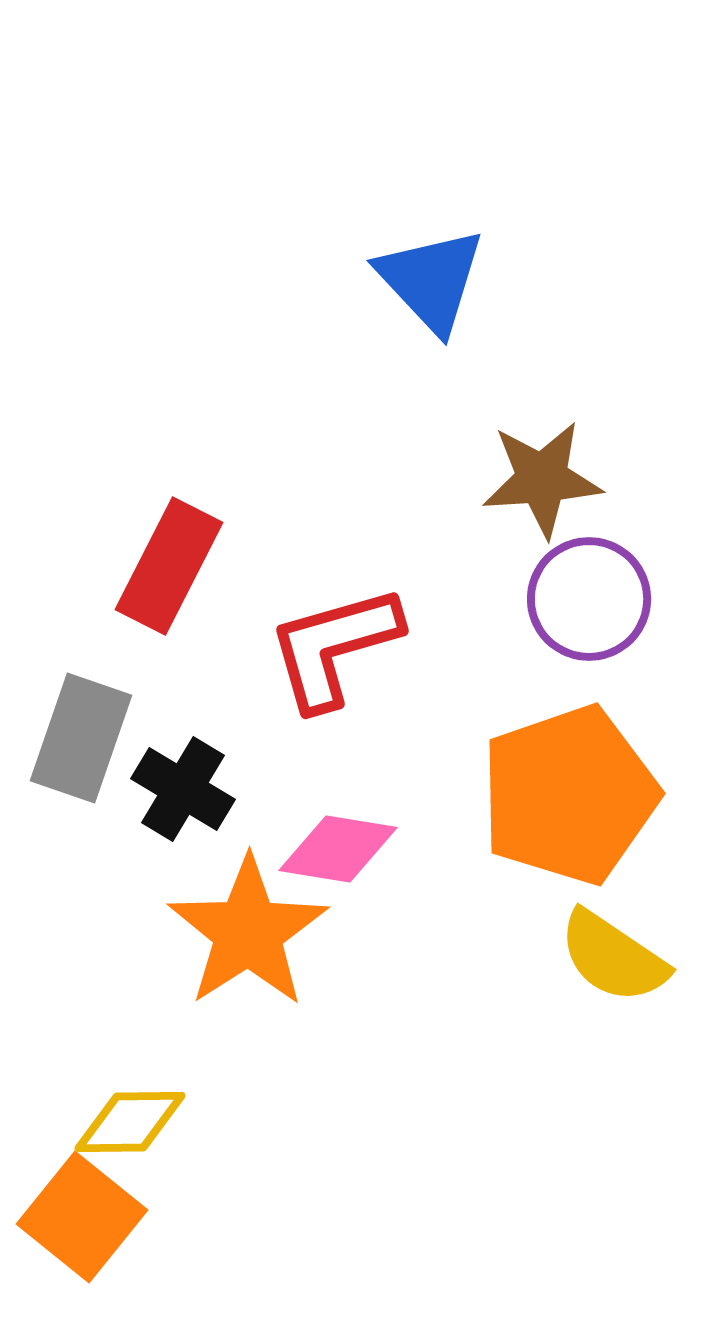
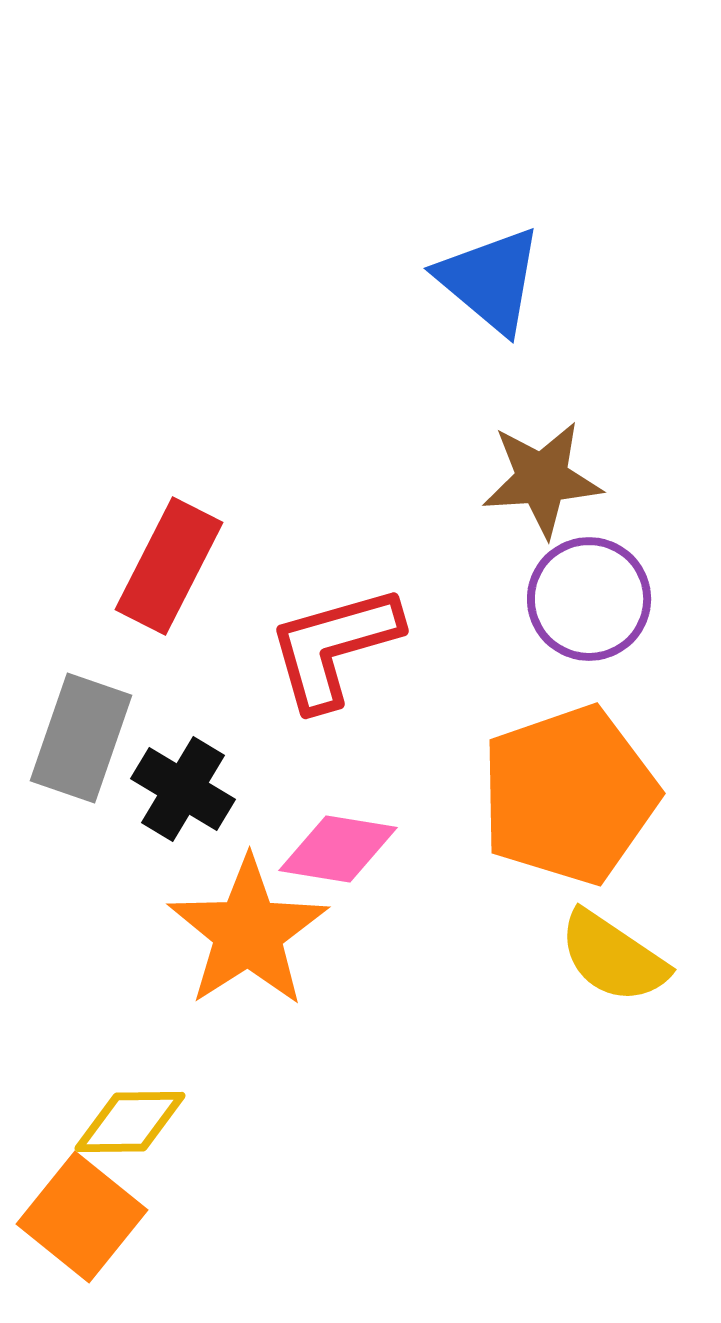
blue triangle: moved 59 px right; rotated 7 degrees counterclockwise
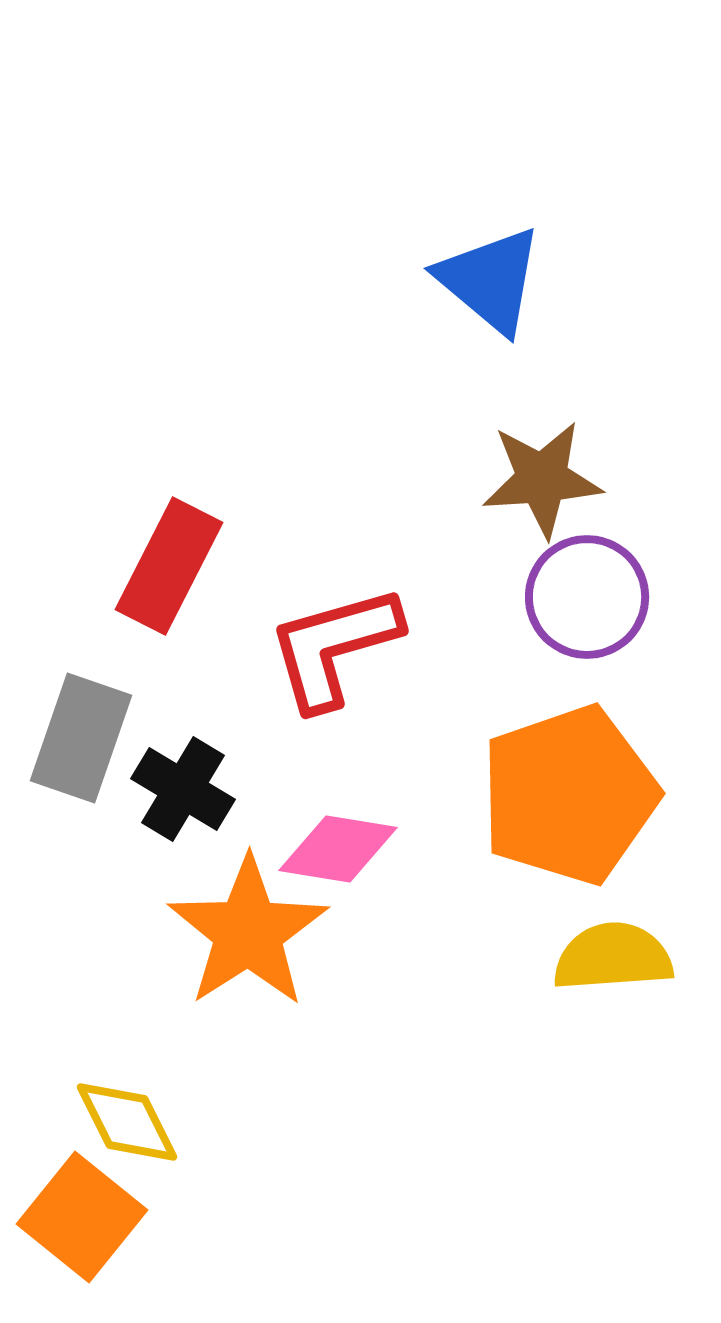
purple circle: moved 2 px left, 2 px up
yellow semicircle: rotated 142 degrees clockwise
yellow diamond: moved 3 px left; rotated 64 degrees clockwise
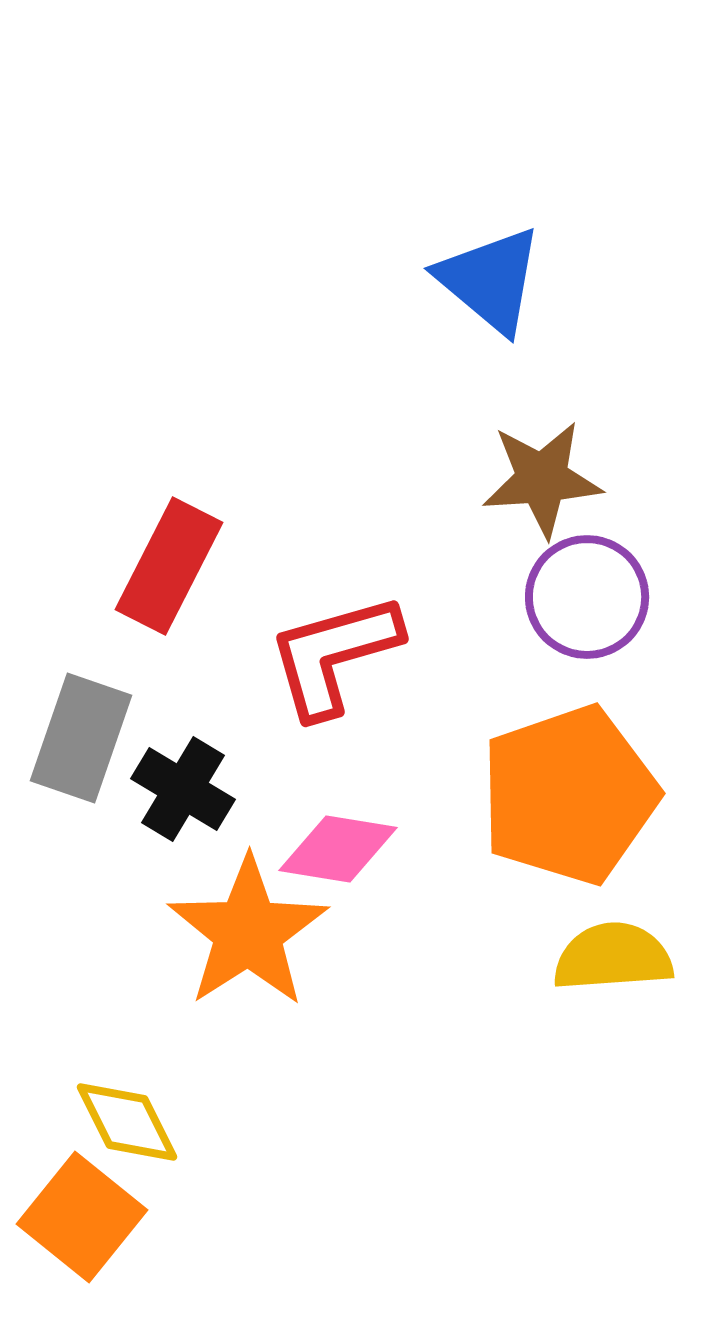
red L-shape: moved 8 px down
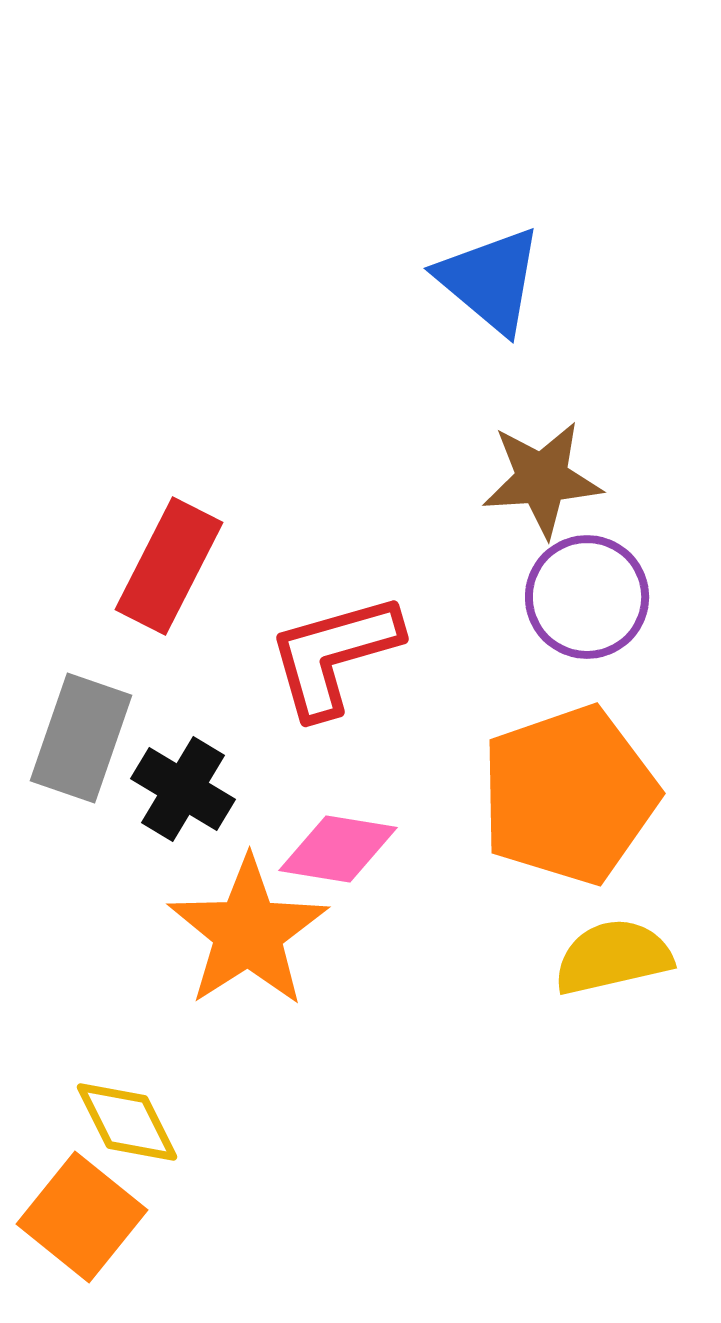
yellow semicircle: rotated 9 degrees counterclockwise
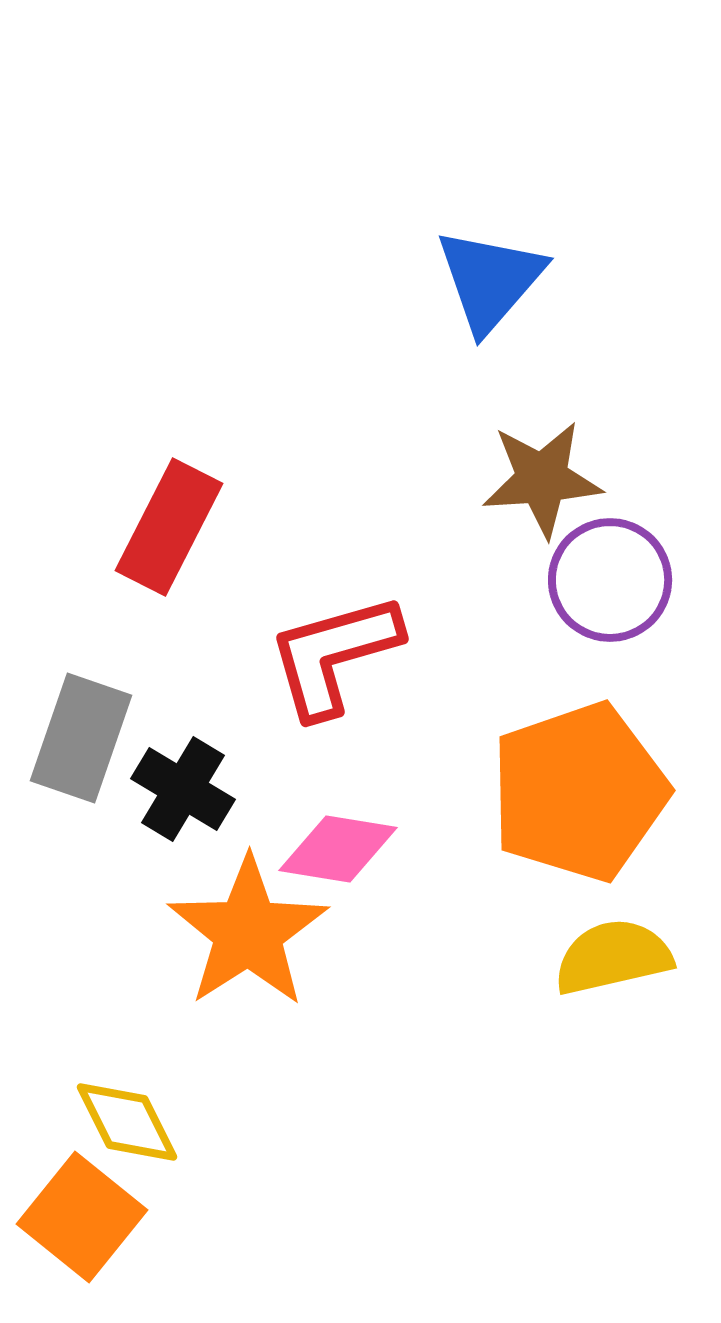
blue triangle: rotated 31 degrees clockwise
red rectangle: moved 39 px up
purple circle: moved 23 px right, 17 px up
orange pentagon: moved 10 px right, 3 px up
